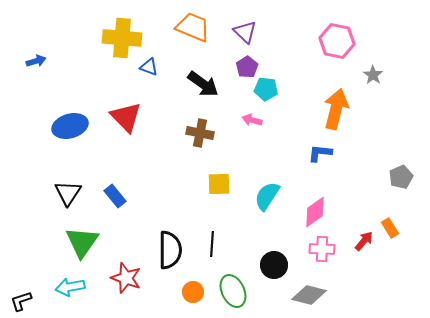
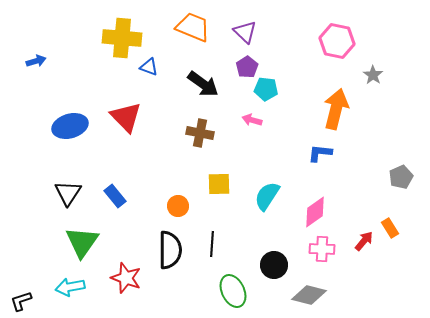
orange circle: moved 15 px left, 86 px up
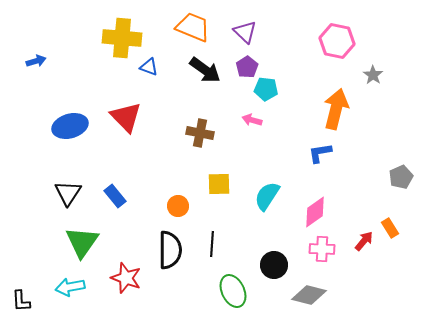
black arrow: moved 2 px right, 14 px up
blue L-shape: rotated 15 degrees counterclockwise
black L-shape: rotated 75 degrees counterclockwise
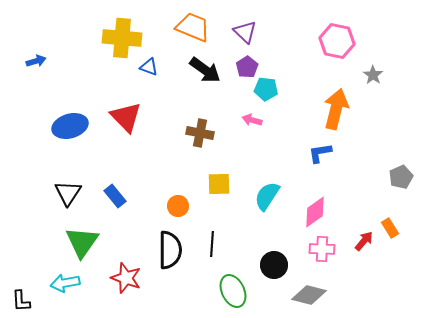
cyan arrow: moved 5 px left, 4 px up
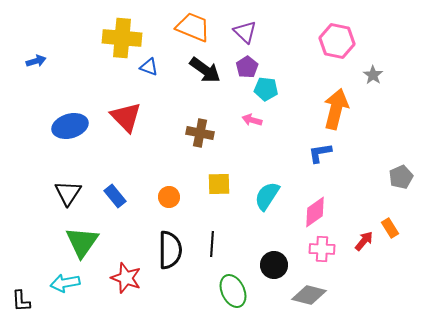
orange circle: moved 9 px left, 9 px up
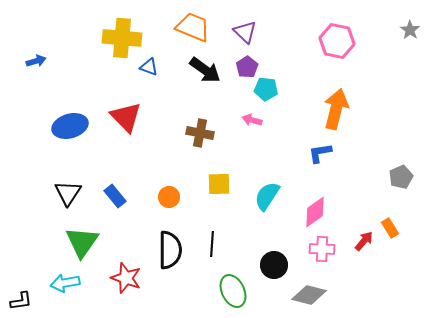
gray star: moved 37 px right, 45 px up
black L-shape: rotated 95 degrees counterclockwise
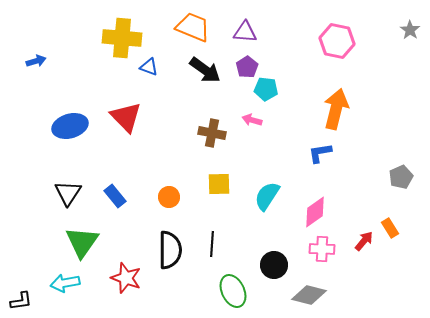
purple triangle: rotated 40 degrees counterclockwise
brown cross: moved 12 px right
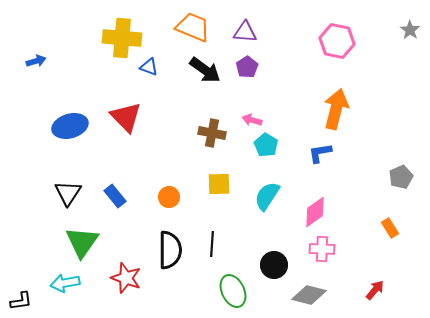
cyan pentagon: moved 56 px down; rotated 25 degrees clockwise
red arrow: moved 11 px right, 49 px down
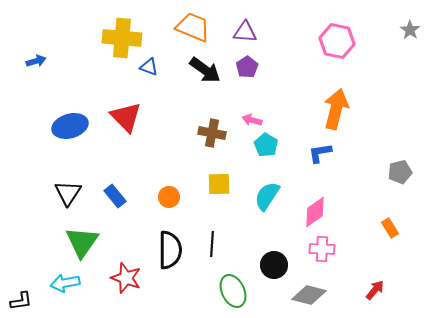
gray pentagon: moved 1 px left, 5 px up; rotated 10 degrees clockwise
